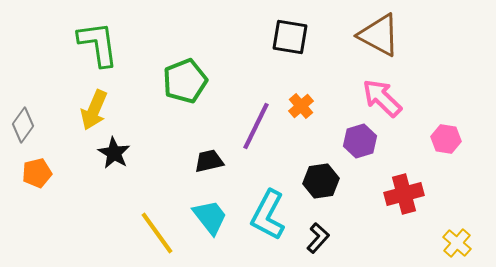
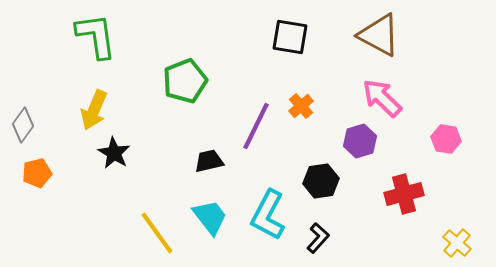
green L-shape: moved 2 px left, 8 px up
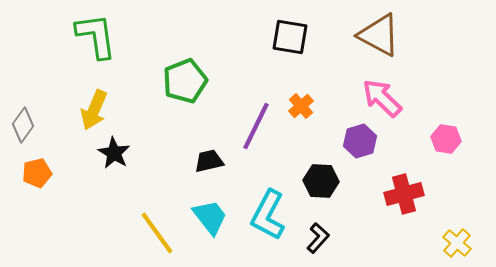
black hexagon: rotated 12 degrees clockwise
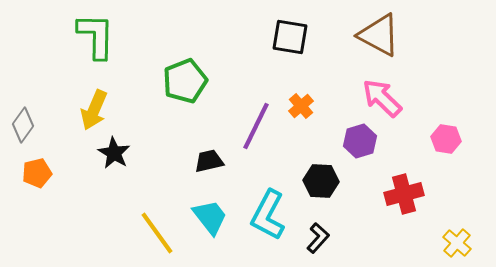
green L-shape: rotated 9 degrees clockwise
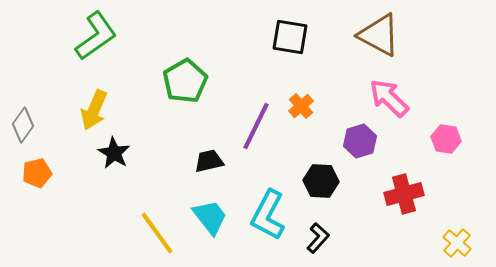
green L-shape: rotated 54 degrees clockwise
green pentagon: rotated 9 degrees counterclockwise
pink arrow: moved 7 px right
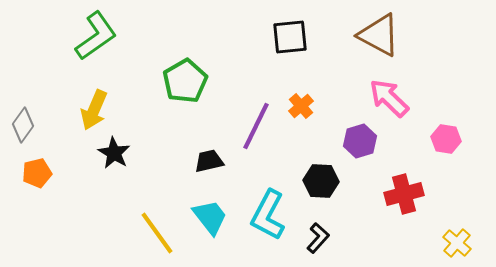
black square: rotated 15 degrees counterclockwise
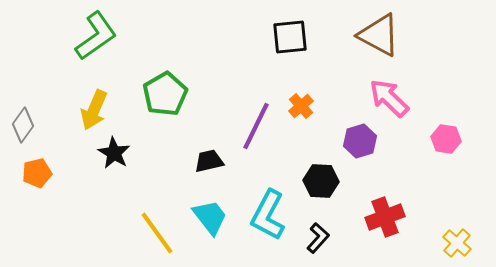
green pentagon: moved 20 px left, 13 px down
red cross: moved 19 px left, 23 px down; rotated 6 degrees counterclockwise
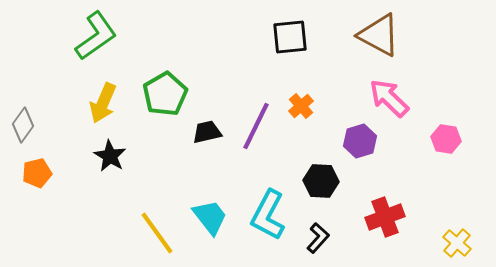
yellow arrow: moved 9 px right, 7 px up
black star: moved 4 px left, 3 px down
black trapezoid: moved 2 px left, 29 px up
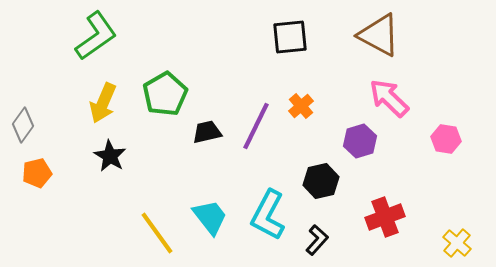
black hexagon: rotated 16 degrees counterclockwise
black L-shape: moved 1 px left, 2 px down
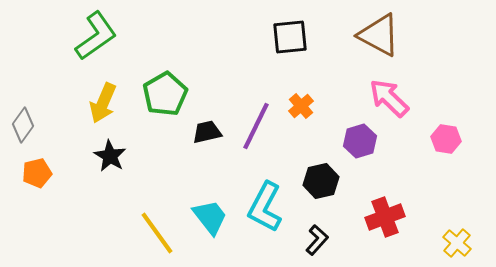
cyan L-shape: moved 3 px left, 8 px up
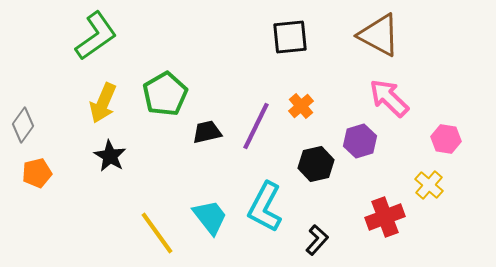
black hexagon: moved 5 px left, 17 px up
yellow cross: moved 28 px left, 58 px up
